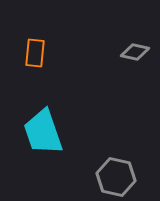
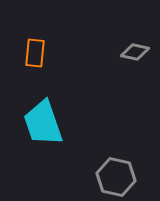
cyan trapezoid: moved 9 px up
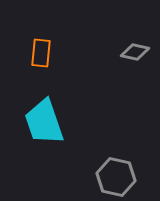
orange rectangle: moved 6 px right
cyan trapezoid: moved 1 px right, 1 px up
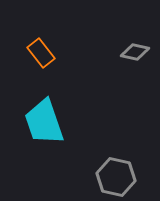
orange rectangle: rotated 44 degrees counterclockwise
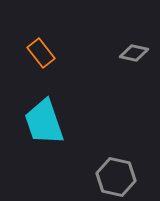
gray diamond: moved 1 px left, 1 px down
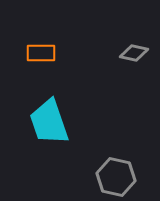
orange rectangle: rotated 52 degrees counterclockwise
cyan trapezoid: moved 5 px right
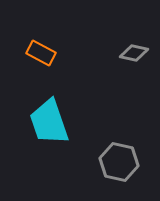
orange rectangle: rotated 28 degrees clockwise
gray hexagon: moved 3 px right, 15 px up
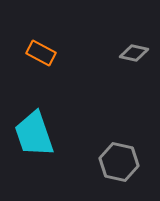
cyan trapezoid: moved 15 px left, 12 px down
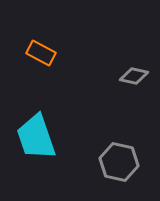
gray diamond: moved 23 px down
cyan trapezoid: moved 2 px right, 3 px down
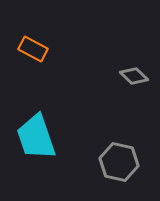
orange rectangle: moved 8 px left, 4 px up
gray diamond: rotated 32 degrees clockwise
